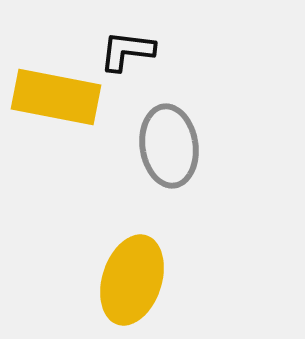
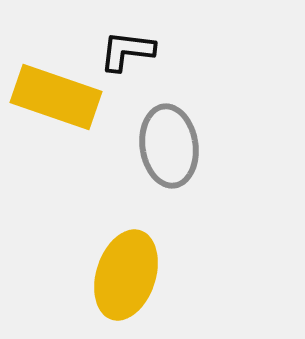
yellow rectangle: rotated 8 degrees clockwise
yellow ellipse: moved 6 px left, 5 px up
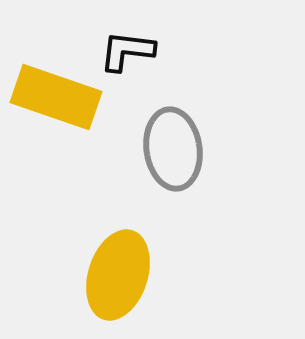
gray ellipse: moved 4 px right, 3 px down
yellow ellipse: moved 8 px left
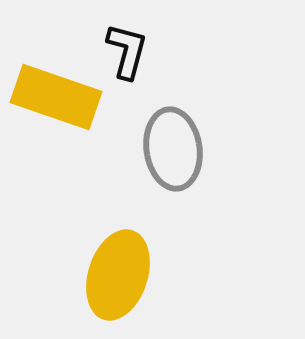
black L-shape: rotated 98 degrees clockwise
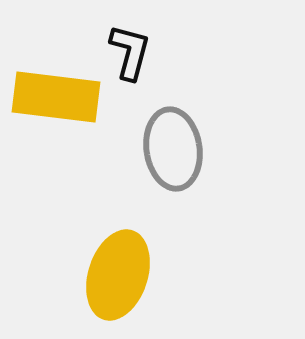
black L-shape: moved 3 px right, 1 px down
yellow rectangle: rotated 12 degrees counterclockwise
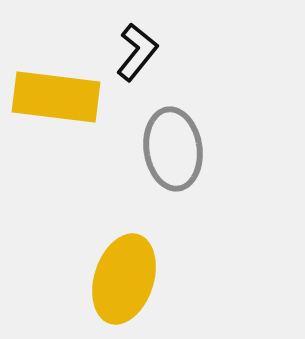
black L-shape: moved 7 px right; rotated 24 degrees clockwise
yellow ellipse: moved 6 px right, 4 px down
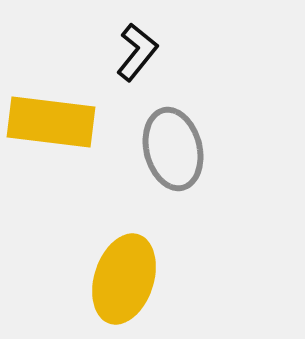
yellow rectangle: moved 5 px left, 25 px down
gray ellipse: rotated 6 degrees counterclockwise
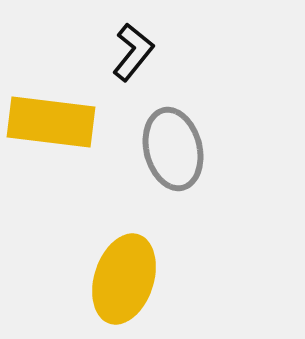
black L-shape: moved 4 px left
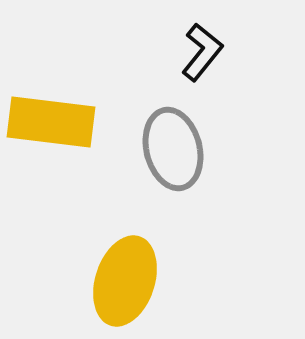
black L-shape: moved 69 px right
yellow ellipse: moved 1 px right, 2 px down
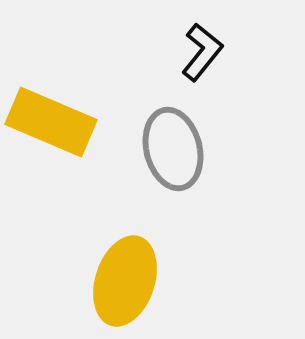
yellow rectangle: rotated 16 degrees clockwise
